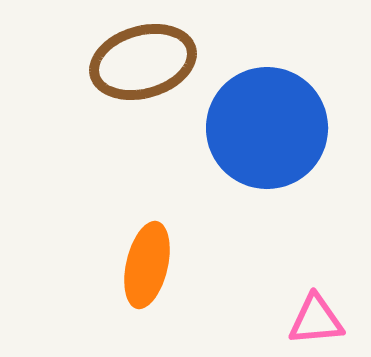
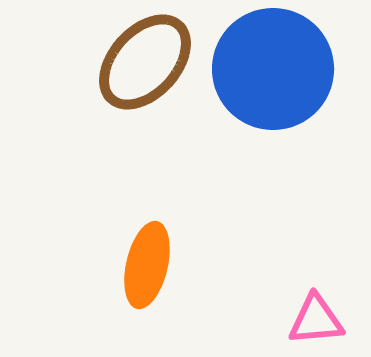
brown ellipse: moved 2 px right; rotated 32 degrees counterclockwise
blue circle: moved 6 px right, 59 px up
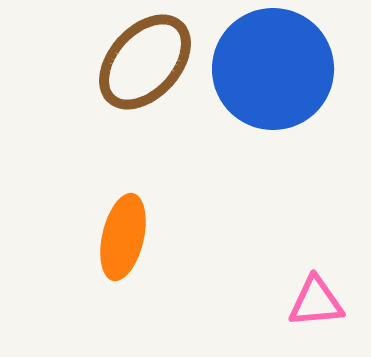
orange ellipse: moved 24 px left, 28 px up
pink triangle: moved 18 px up
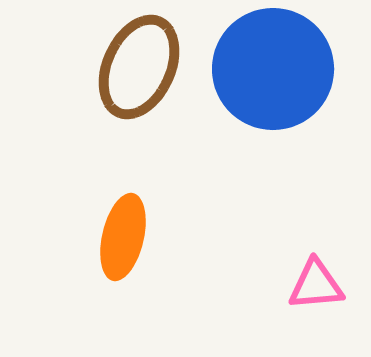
brown ellipse: moved 6 px left, 5 px down; rotated 18 degrees counterclockwise
pink triangle: moved 17 px up
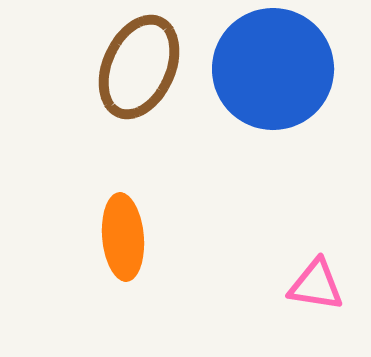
orange ellipse: rotated 18 degrees counterclockwise
pink triangle: rotated 14 degrees clockwise
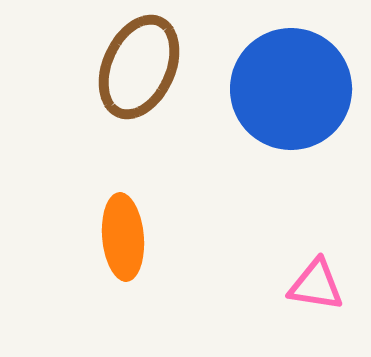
blue circle: moved 18 px right, 20 px down
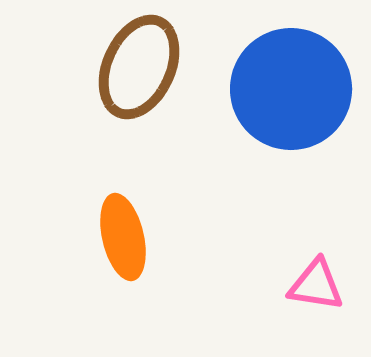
orange ellipse: rotated 8 degrees counterclockwise
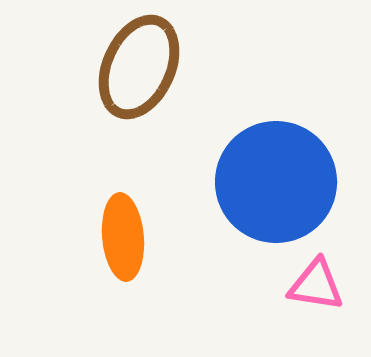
blue circle: moved 15 px left, 93 px down
orange ellipse: rotated 8 degrees clockwise
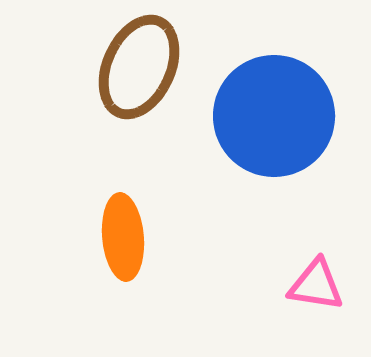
blue circle: moved 2 px left, 66 px up
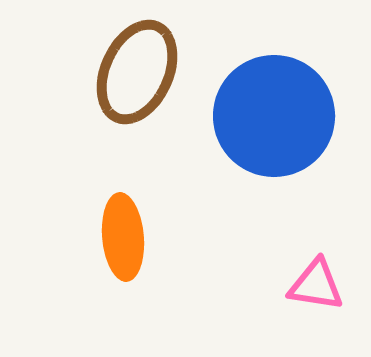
brown ellipse: moved 2 px left, 5 px down
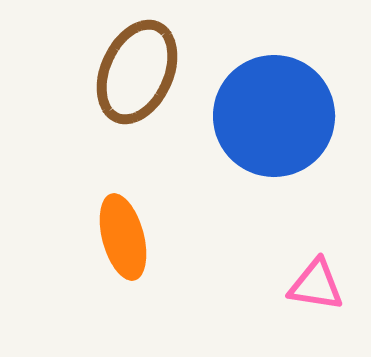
orange ellipse: rotated 10 degrees counterclockwise
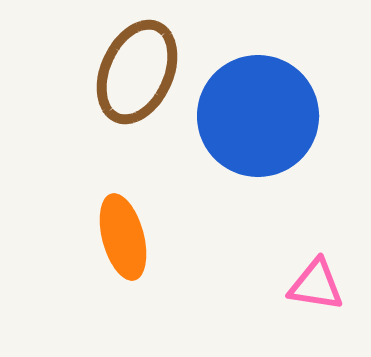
blue circle: moved 16 px left
